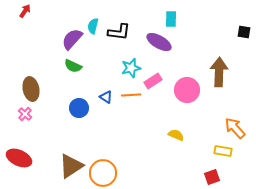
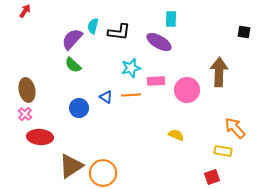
green semicircle: moved 1 px up; rotated 18 degrees clockwise
pink rectangle: moved 3 px right; rotated 30 degrees clockwise
brown ellipse: moved 4 px left, 1 px down
red ellipse: moved 21 px right, 21 px up; rotated 20 degrees counterclockwise
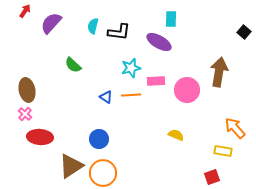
black square: rotated 32 degrees clockwise
purple semicircle: moved 21 px left, 16 px up
brown arrow: rotated 8 degrees clockwise
blue circle: moved 20 px right, 31 px down
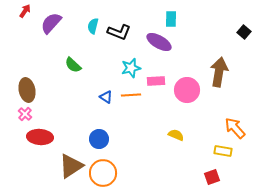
black L-shape: rotated 15 degrees clockwise
